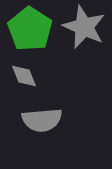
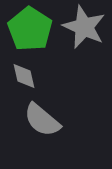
gray diamond: rotated 8 degrees clockwise
gray semicircle: rotated 45 degrees clockwise
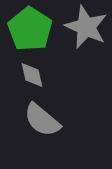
gray star: moved 2 px right
gray diamond: moved 8 px right, 1 px up
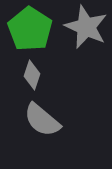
gray diamond: rotated 32 degrees clockwise
